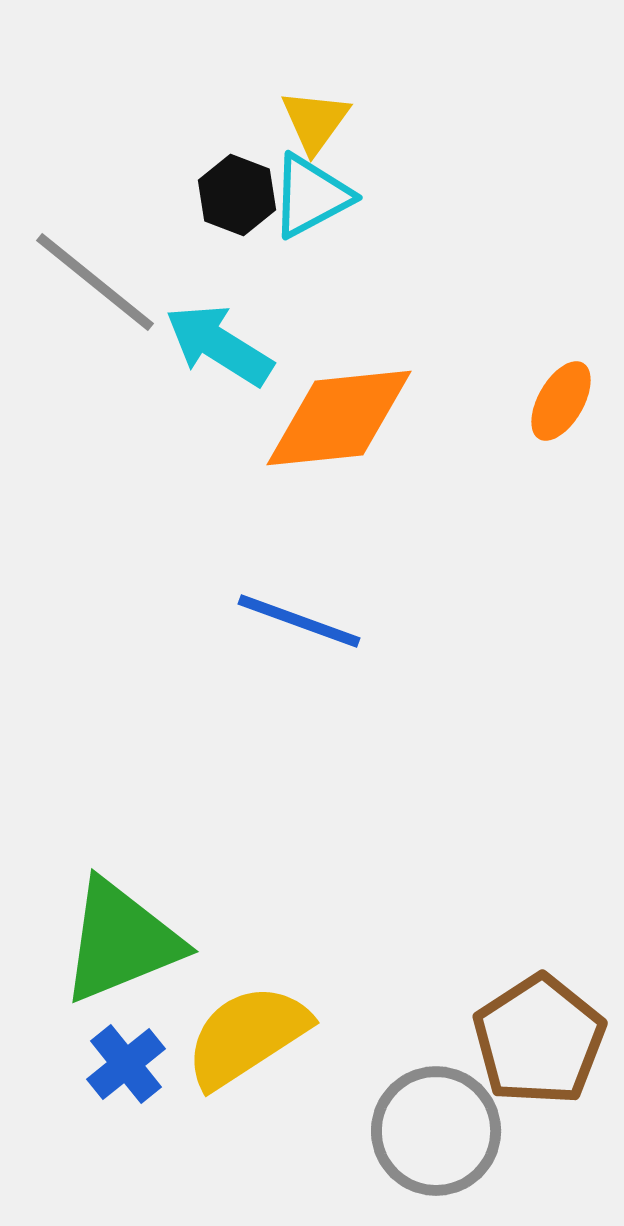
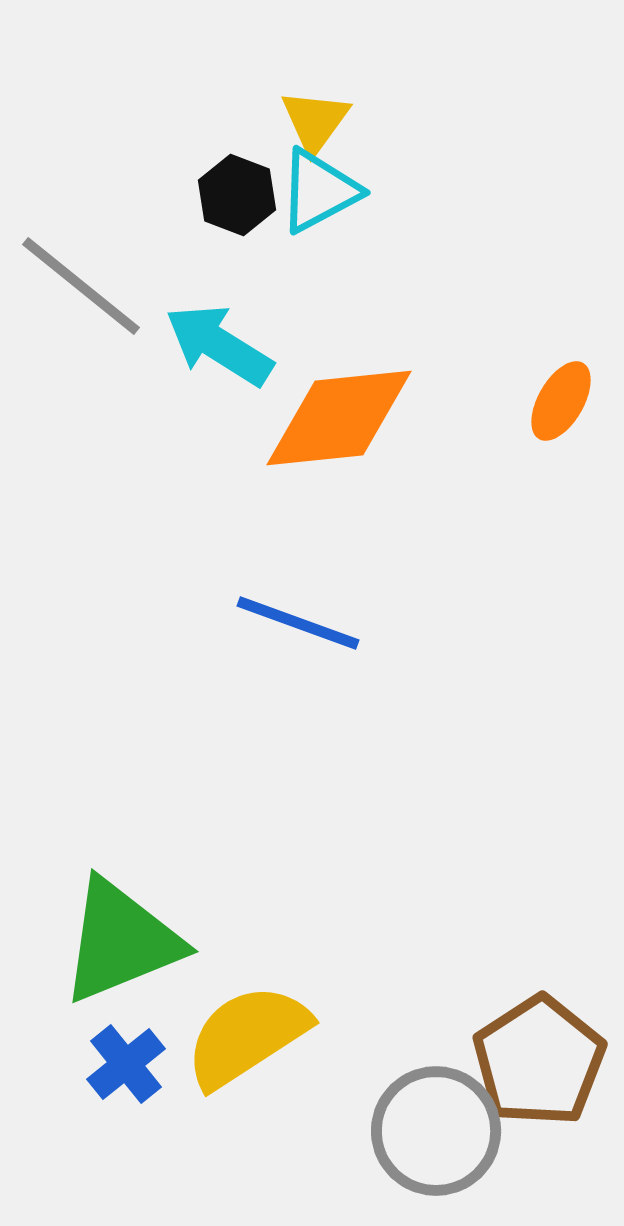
cyan triangle: moved 8 px right, 5 px up
gray line: moved 14 px left, 4 px down
blue line: moved 1 px left, 2 px down
brown pentagon: moved 21 px down
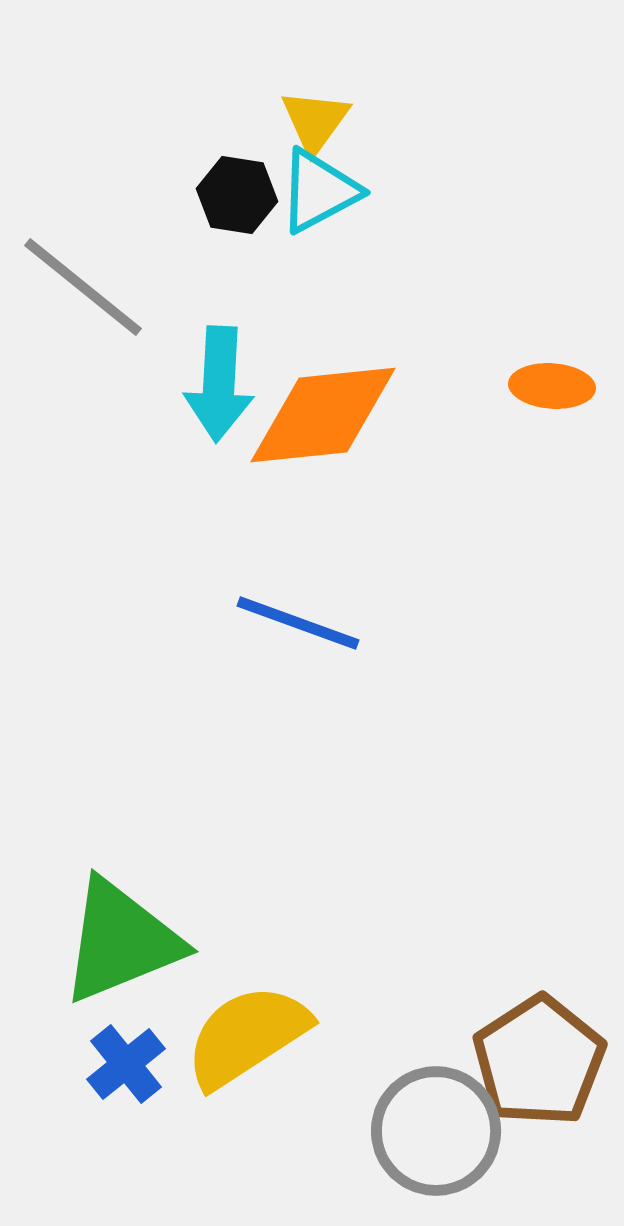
black hexagon: rotated 12 degrees counterclockwise
gray line: moved 2 px right, 1 px down
cyan arrow: moved 39 px down; rotated 119 degrees counterclockwise
orange ellipse: moved 9 px left, 15 px up; rotated 64 degrees clockwise
orange diamond: moved 16 px left, 3 px up
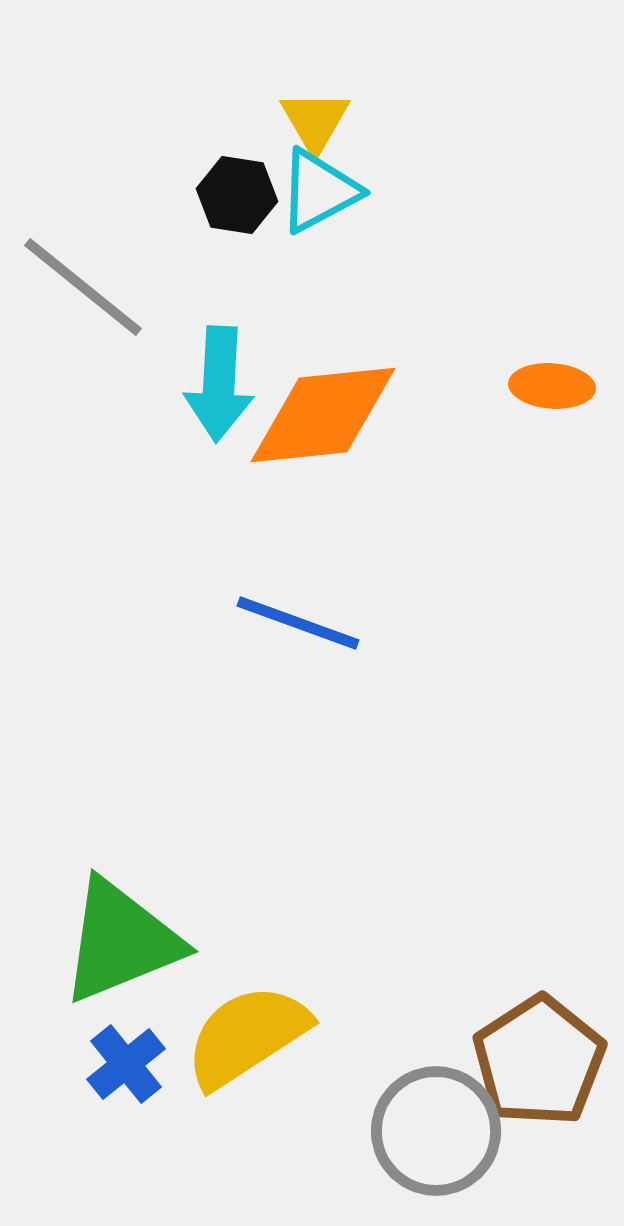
yellow triangle: rotated 6 degrees counterclockwise
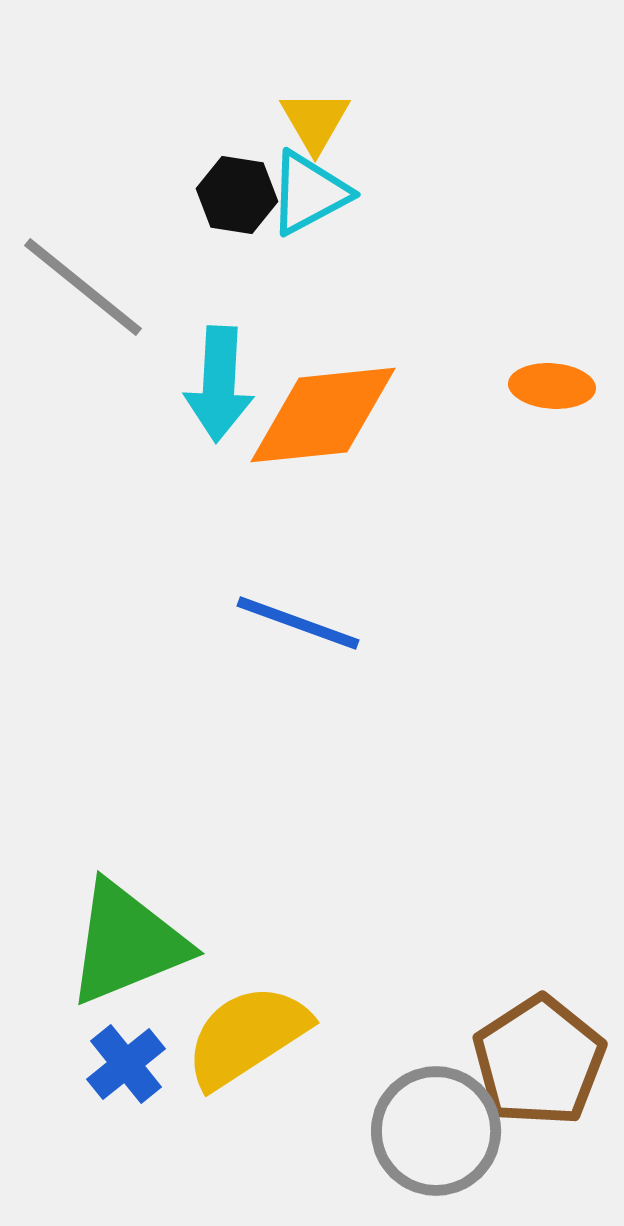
cyan triangle: moved 10 px left, 2 px down
green triangle: moved 6 px right, 2 px down
